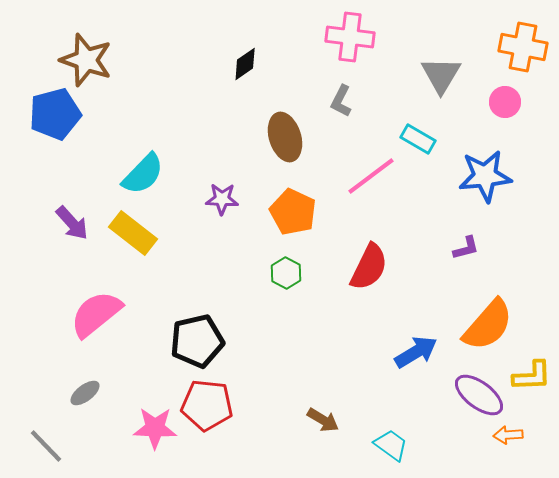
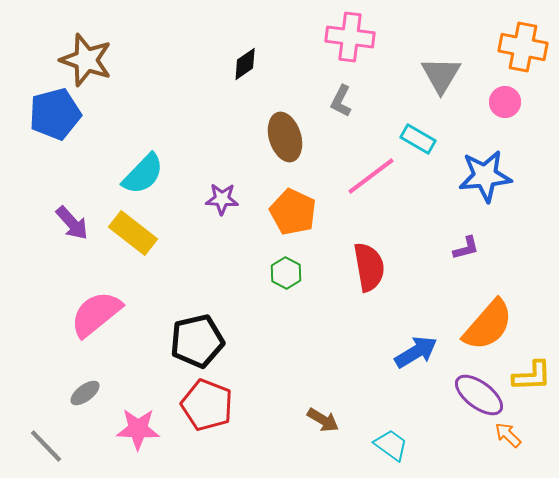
red semicircle: rotated 36 degrees counterclockwise
red pentagon: rotated 15 degrees clockwise
pink star: moved 17 px left, 1 px down
orange arrow: rotated 48 degrees clockwise
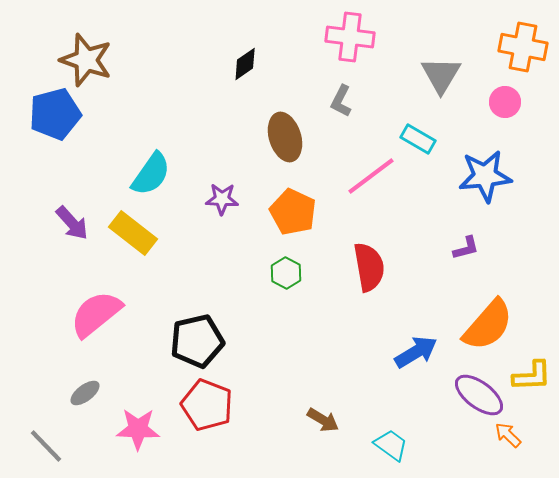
cyan semicircle: moved 8 px right; rotated 9 degrees counterclockwise
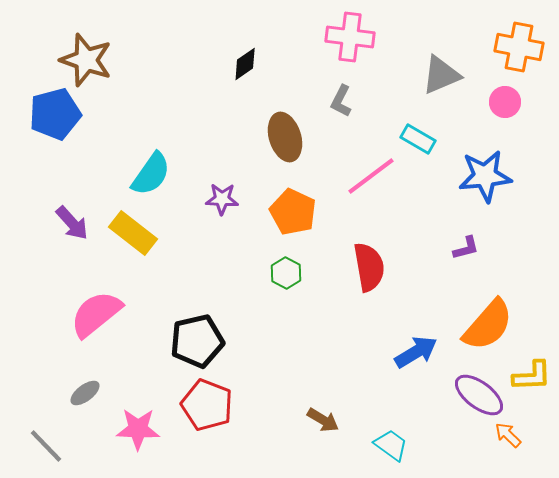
orange cross: moved 4 px left
gray triangle: rotated 36 degrees clockwise
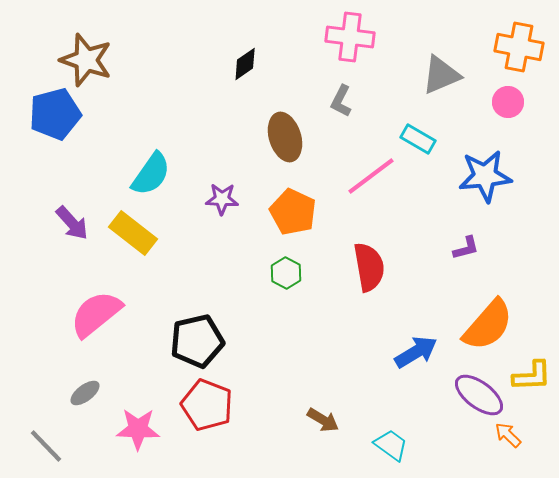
pink circle: moved 3 px right
